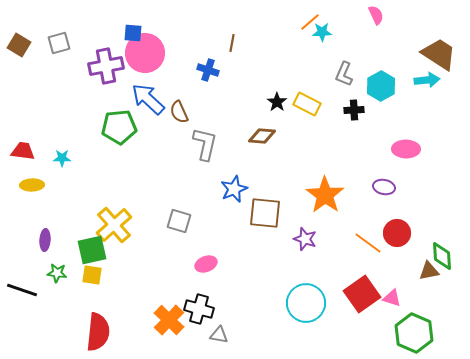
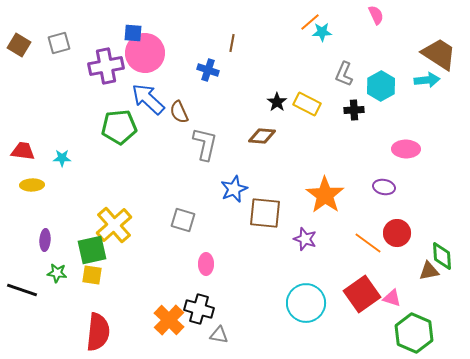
gray square at (179, 221): moved 4 px right, 1 px up
pink ellipse at (206, 264): rotated 70 degrees counterclockwise
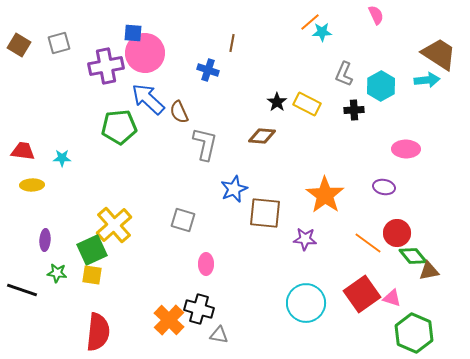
purple star at (305, 239): rotated 15 degrees counterclockwise
green square at (92, 250): rotated 12 degrees counterclockwise
green diamond at (442, 256): moved 29 px left; rotated 36 degrees counterclockwise
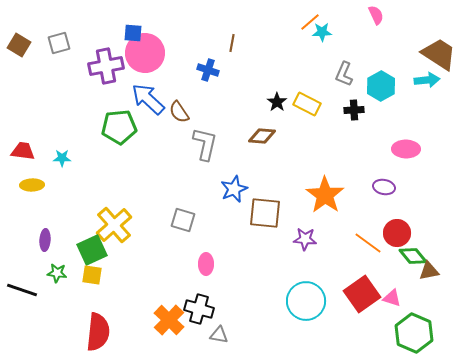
brown semicircle at (179, 112): rotated 10 degrees counterclockwise
cyan circle at (306, 303): moved 2 px up
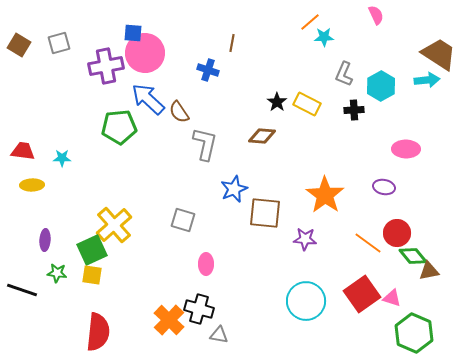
cyan star at (322, 32): moved 2 px right, 5 px down
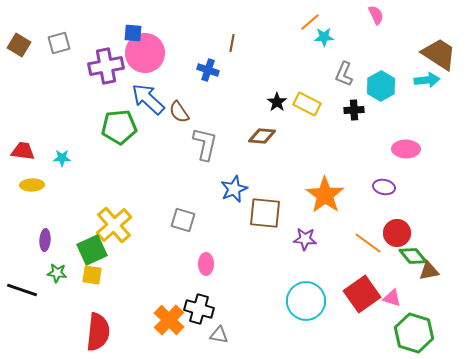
green hexagon at (414, 333): rotated 6 degrees counterclockwise
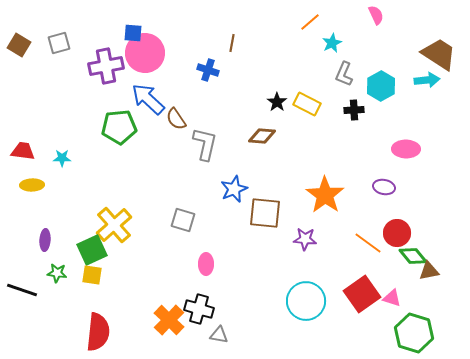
cyan star at (324, 37): moved 8 px right, 6 px down; rotated 24 degrees counterclockwise
brown semicircle at (179, 112): moved 3 px left, 7 px down
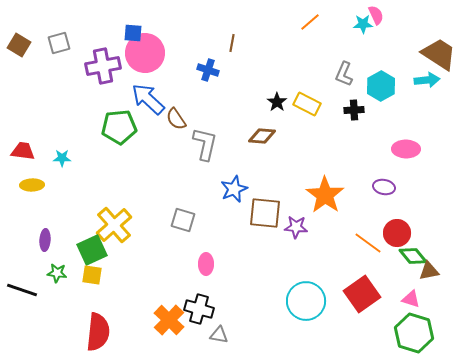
cyan star at (332, 43): moved 31 px right, 19 px up; rotated 24 degrees clockwise
purple cross at (106, 66): moved 3 px left
purple star at (305, 239): moved 9 px left, 12 px up
pink triangle at (392, 298): moved 19 px right, 1 px down
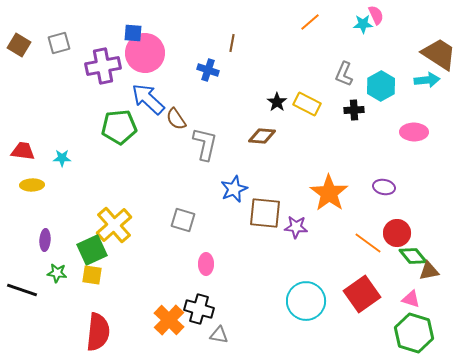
pink ellipse at (406, 149): moved 8 px right, 17 px up
orange star at (325, 195): moved 4 px right, 2 px up
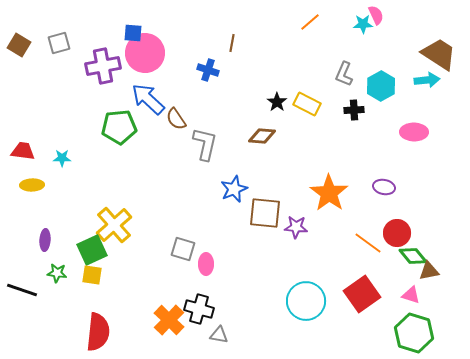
gray square at (183, 220): moved 29 px down
pink triangle at (411, 299): moved 4 px up
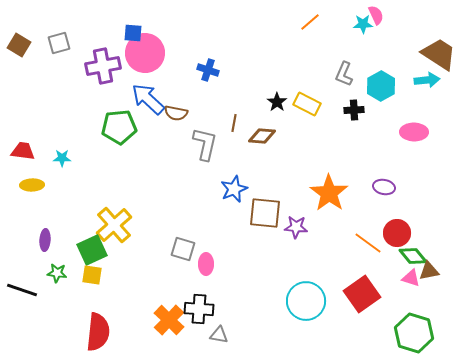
brown line at (232, 43): moved 2 px right, 80 px down
brown semicircle at (176, 119): moved 6 px up; rotated 45 degrees counterclockwise
pink triangle at (411, 295): moved 17 px up
black cross at (199, 309): rotated 12 degrees counterclockwise
